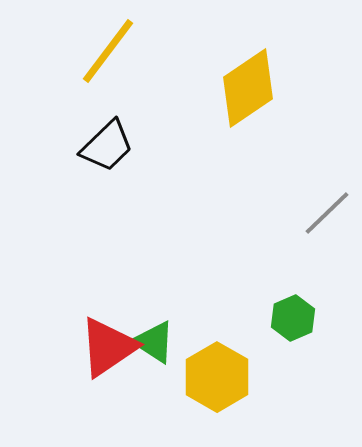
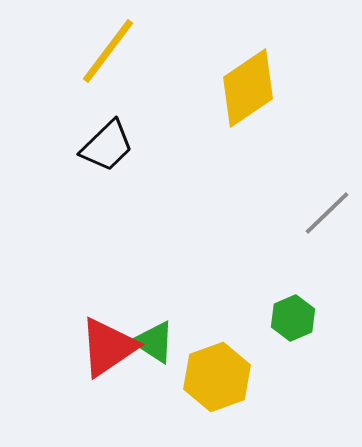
yellow hexagon: rotated 10 degrees clockwise
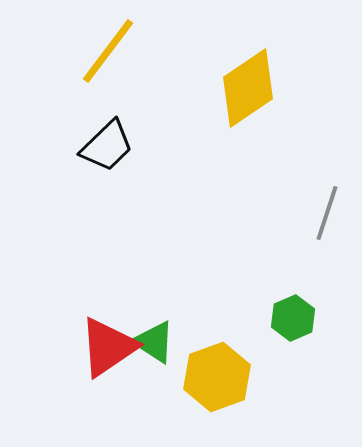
gray line: rotated 28 degrees counterclockwise
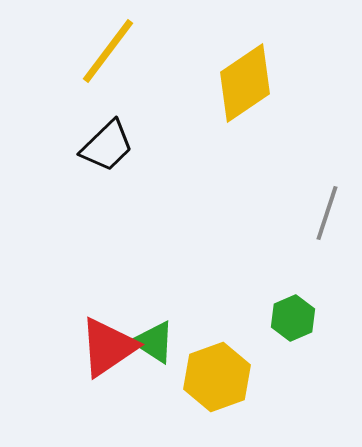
yellow diamond: moved 3 px left, 5 px up
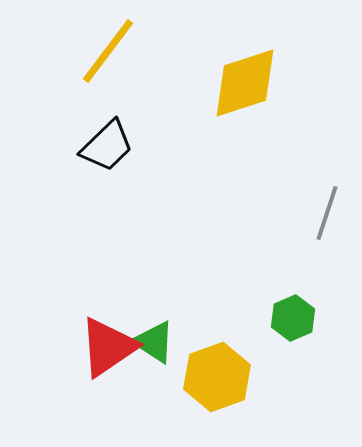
yellow diamond: rotated 16 degrees clockwise
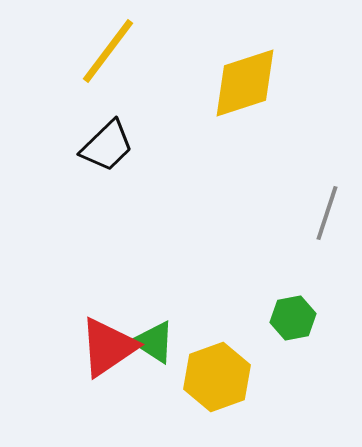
green hexagon: rotated 12 degrees clockwise
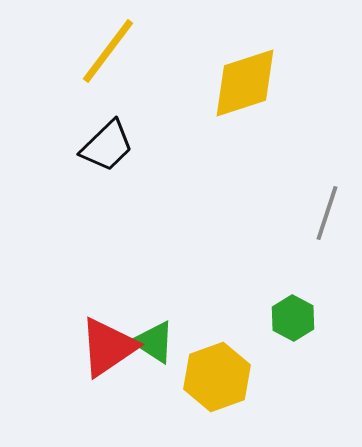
green hexagon: rotated 21 degrees counterclockwise
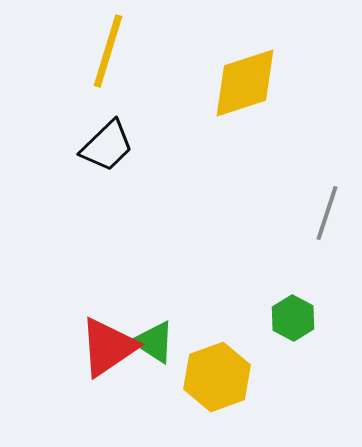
yellow line: rotated 20 degrees counterclockwise
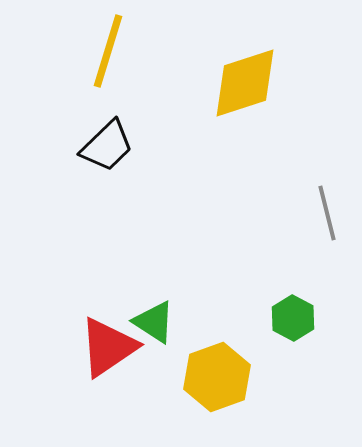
gray line: rotated 32 degrees counterclockwise
green triangle: moved 20 px up
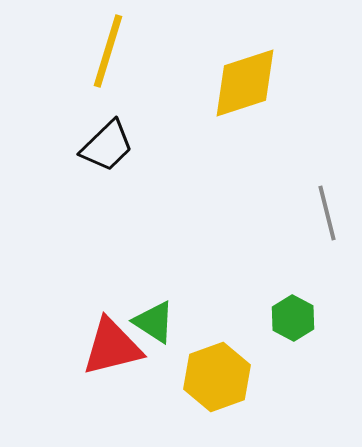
red triangle: moved 4 px right; rotated 20 degrees clockwise
